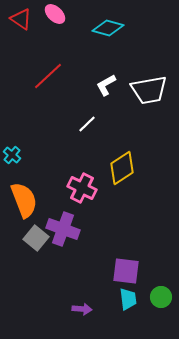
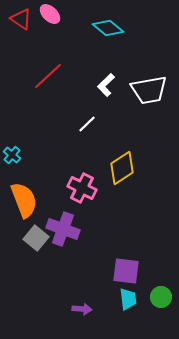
pink ellipse: moved 5 px left
cyan diamond: rotated 24 degrees clockwise
white L-shape: rotated 15 degrees counterclockwise
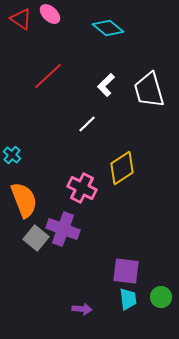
white trapezoid: rotated 84 degrees clockwise
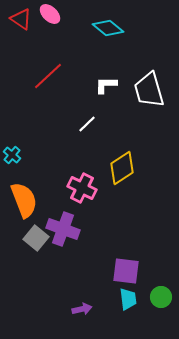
white L-shape: rotated 45 degrees clockwise
purple arrow: rotated 18 degrees counterclockwise
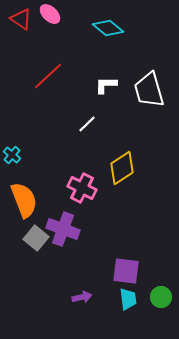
purple arrow: moved 12 px up
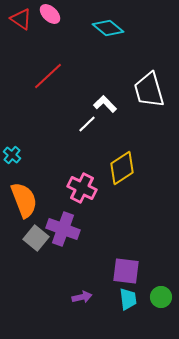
white L-shape: moved 1 px left, 19 px down; rotated 45 degrees clockwise
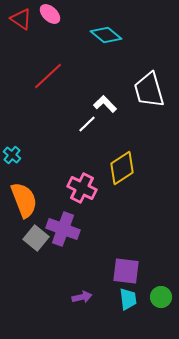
cyan diamond: moved 2 px left, 7 px down
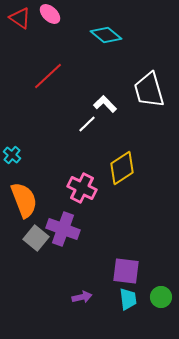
red triangle: moved 1 px left, 1 px up
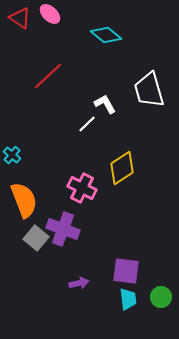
white L-shape: rotated 15 degrees clockwise
purple arrow: moved 3 px left, 14 px up
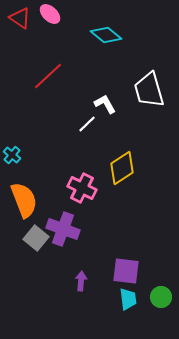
purple arrow: moved 2 px right, 2 px up; rotated 72 degrees counterclockwise
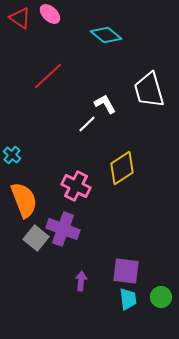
pink cross: moved 6 px left, 2 px up
